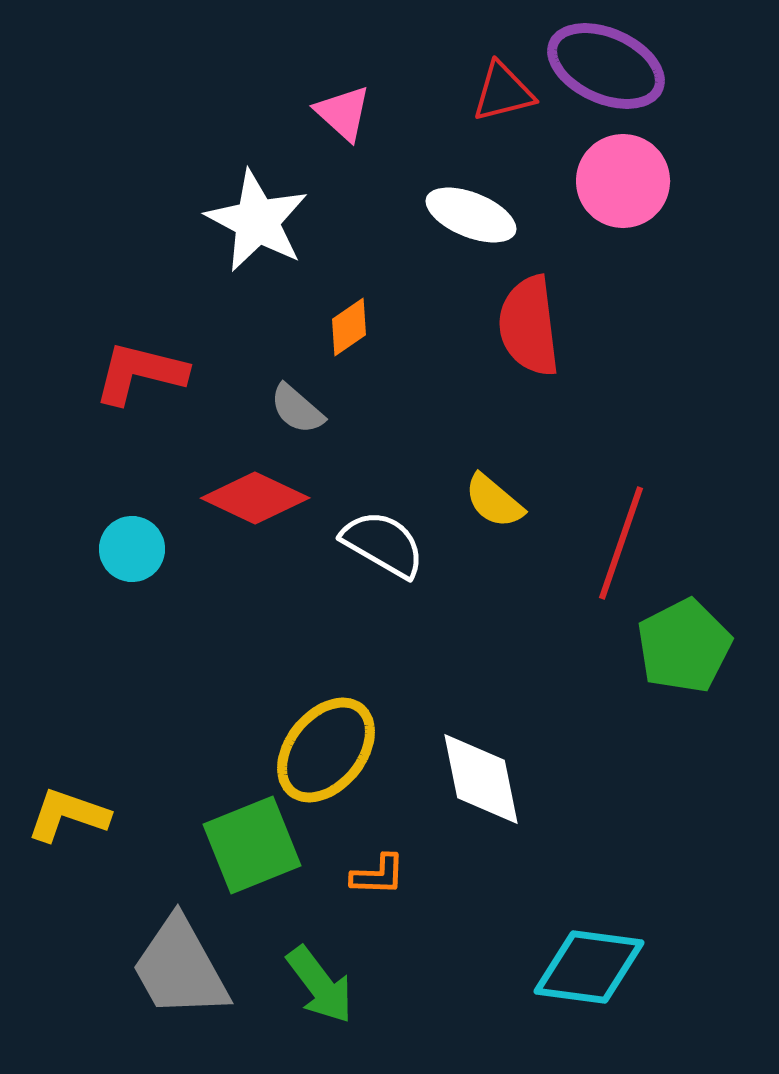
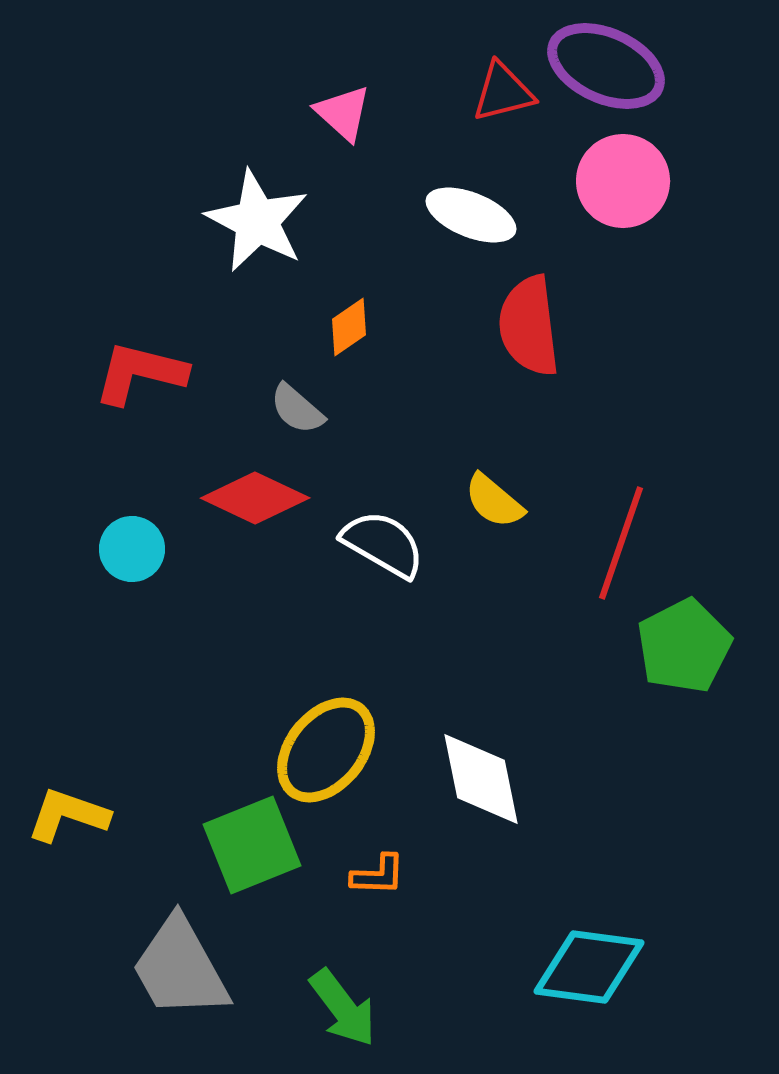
green arrow: moved 23 px right, 23 px down
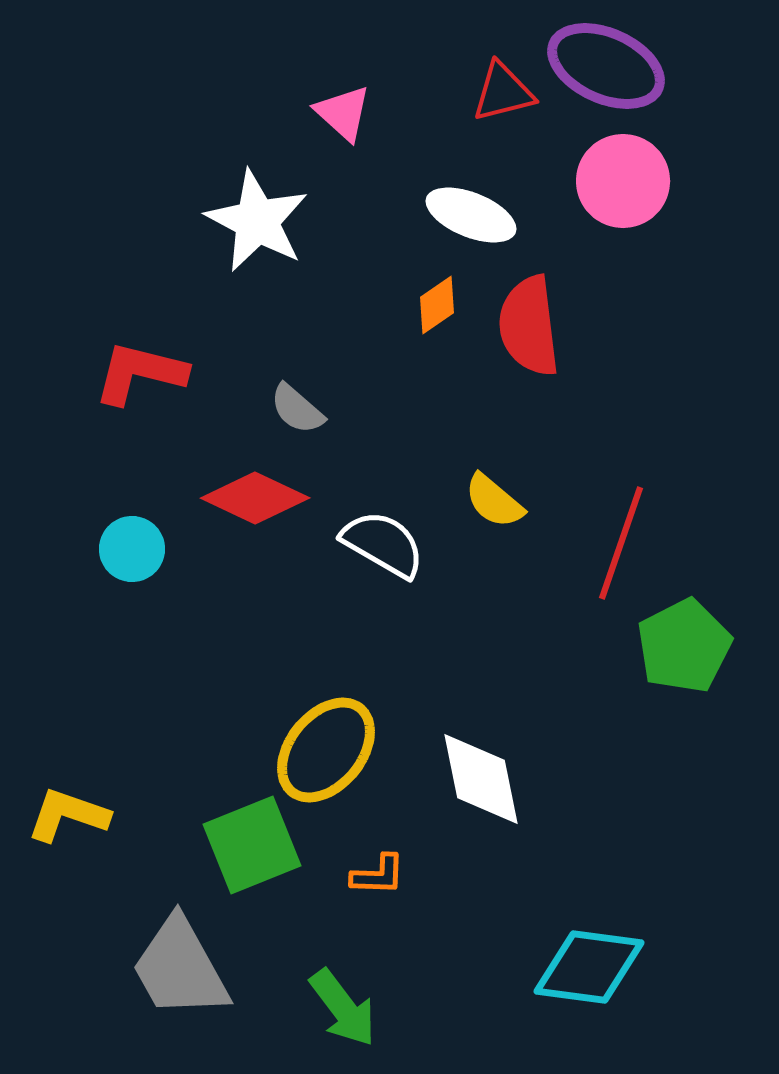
orange diamond: moved 88 px right, 22 px up
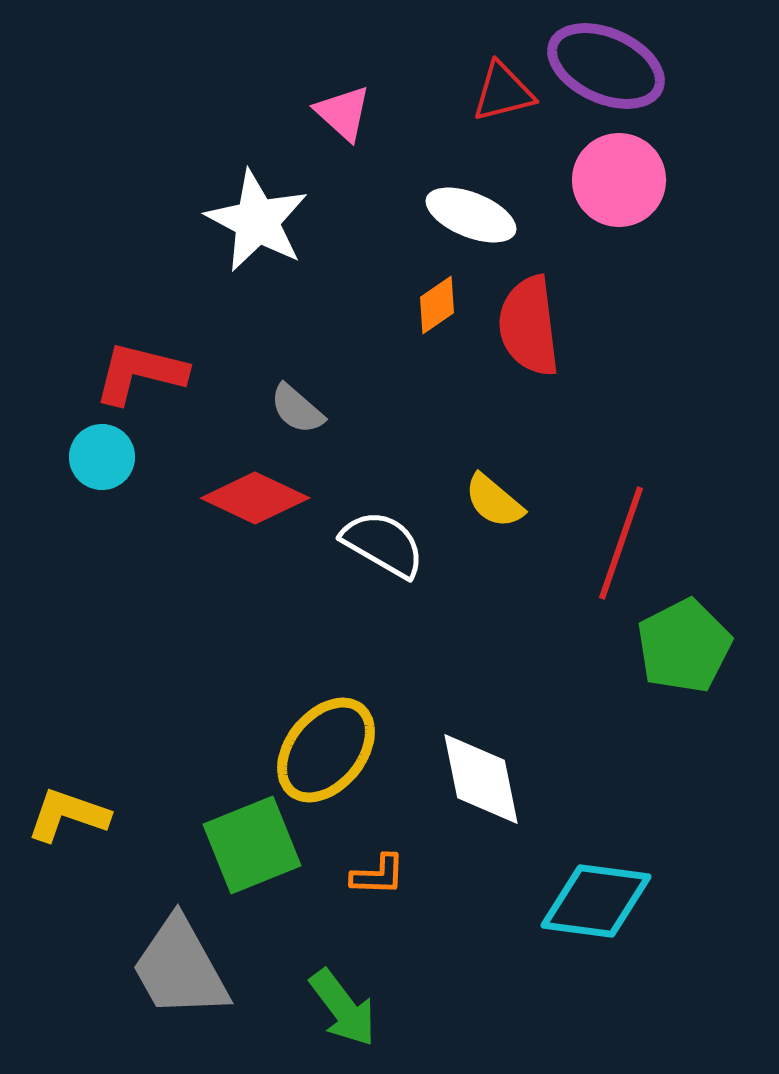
pink circle: moved 4 px left, 1 px up
cyan circle: moved 30 px left, 92 px up
cyan diamond: moved 7 px right, 66 px up
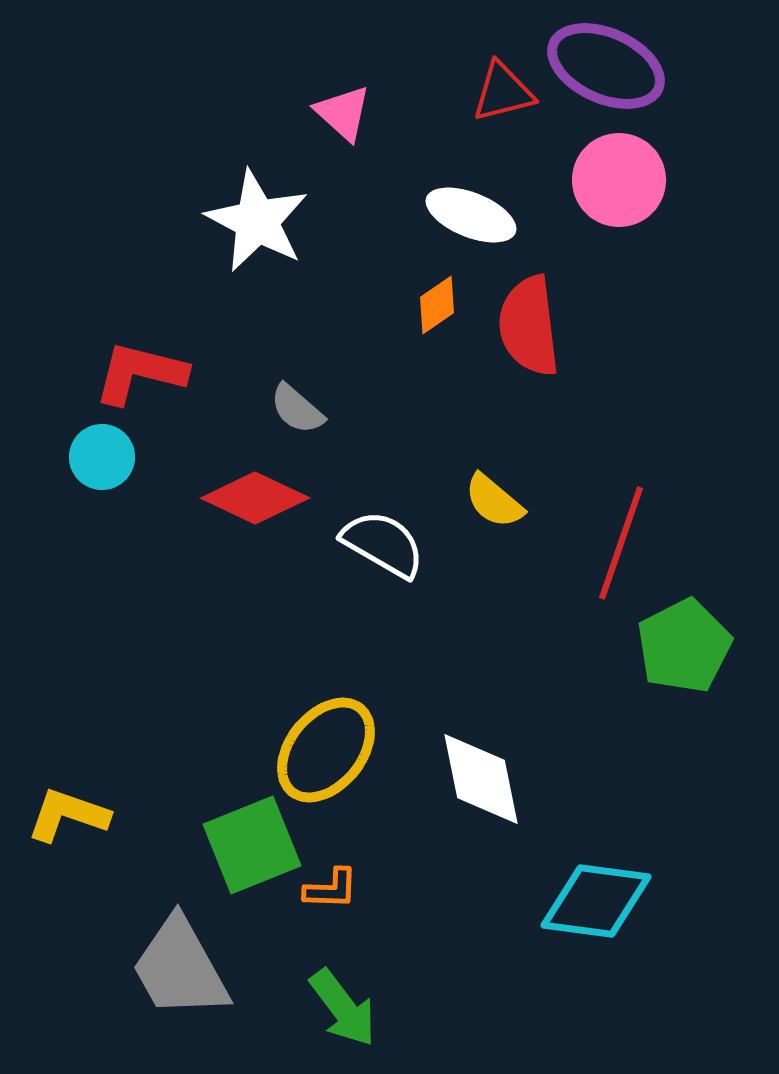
orange L-shape: moved 47 px left, 14 px down
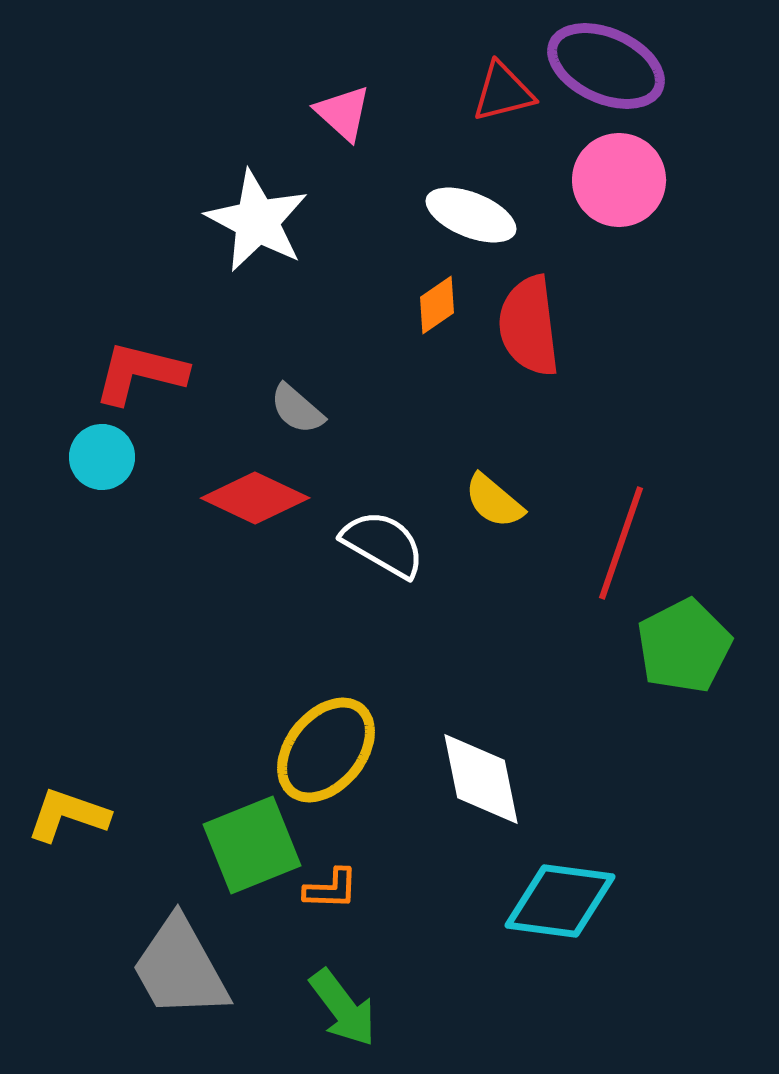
cyan diamond: moved 36 px left
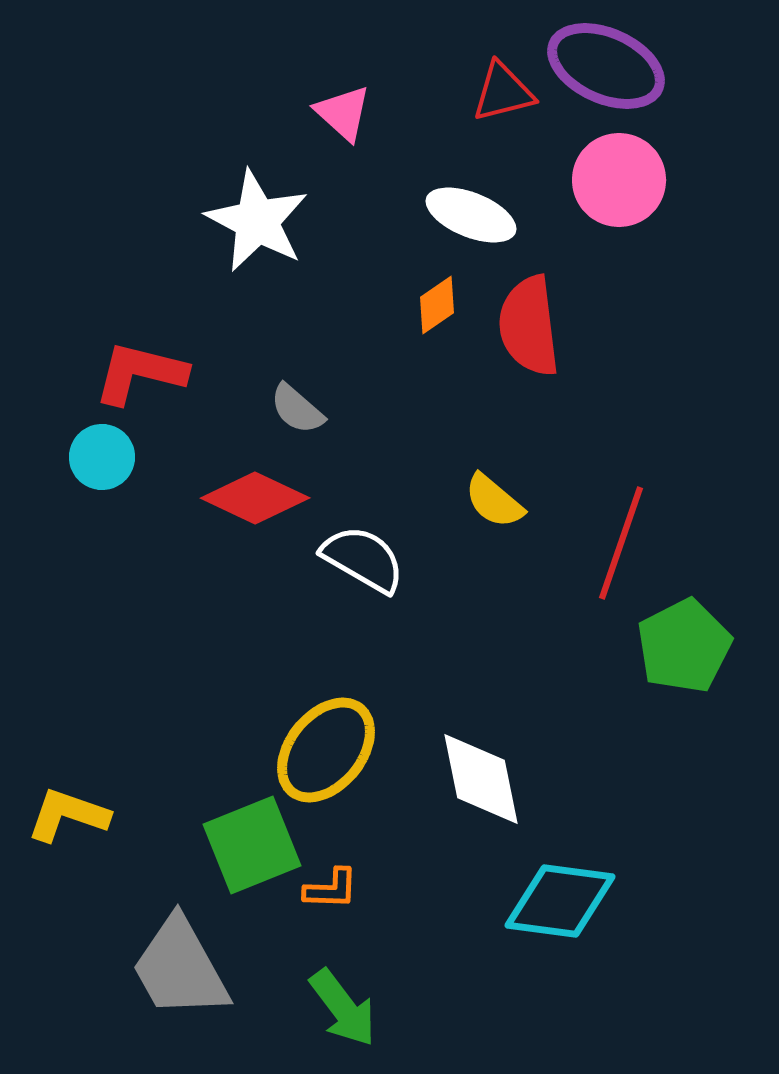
white semicircle: moved 20 px left, 15 px down
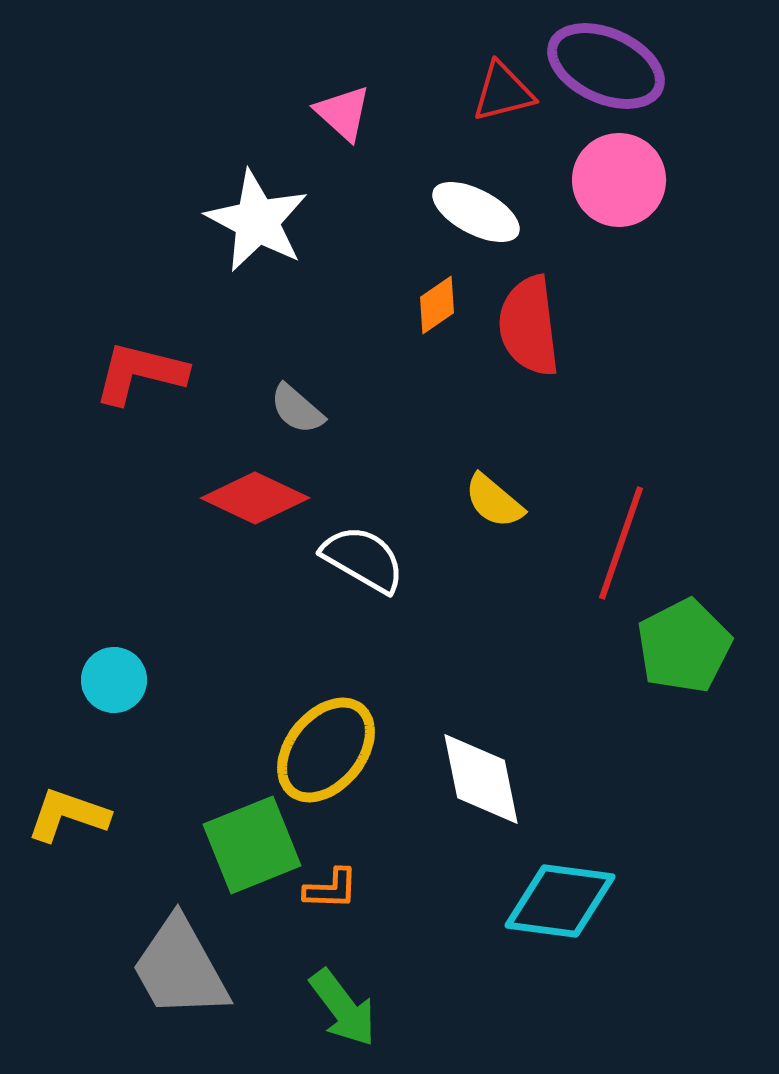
white ellipse: moved 5 px right, 3 px up; rotated 6 degrees clockwise
cyan circle: moved 12 px right, 223 px down
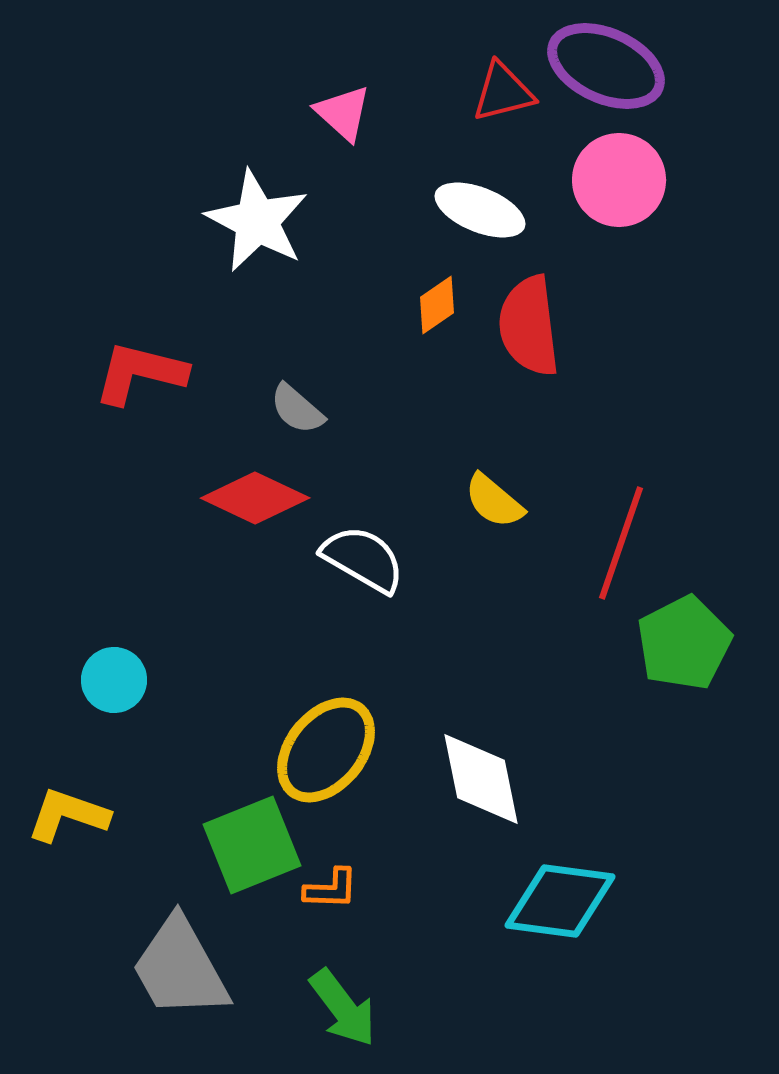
white ellipse: moved 4 px right, 2 px up; rotated 6 degrees counterclockwise
green pentagon: moved 3 px up
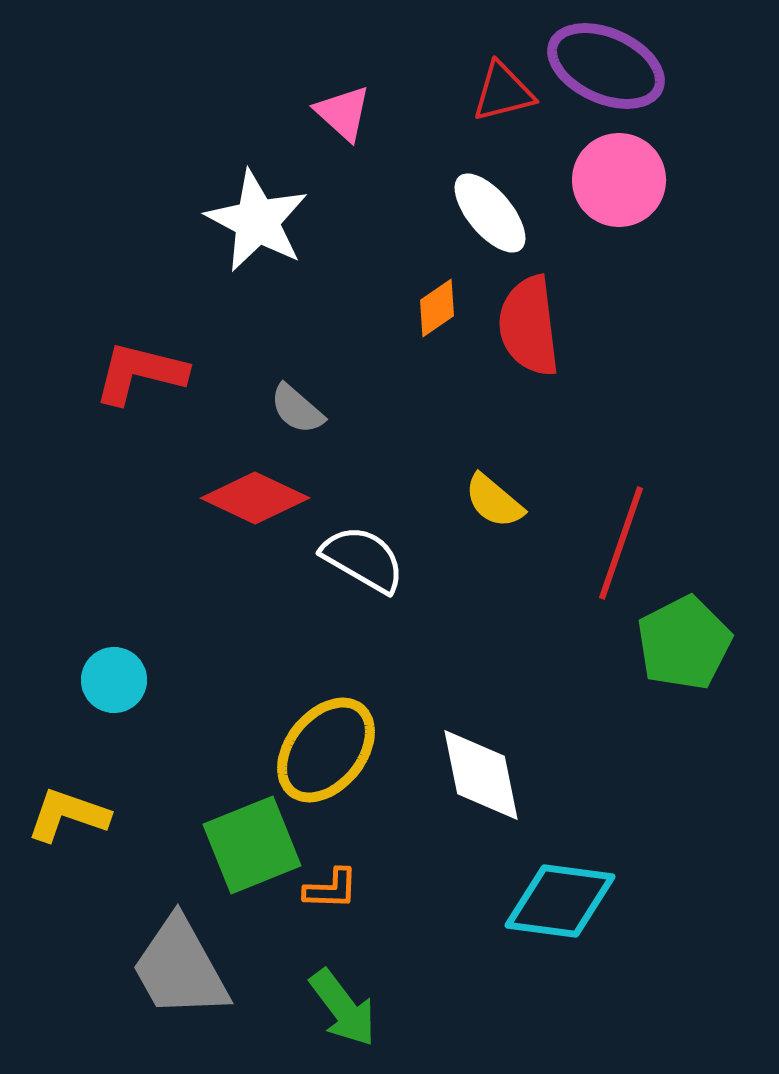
white ellipse: moved 10 px right, 3 px down; rotated 28 degrees clockwise
orange diamond: moved 3 px down
white diamond: moved 4 px up
